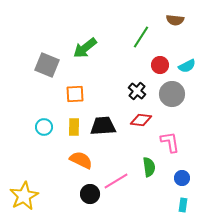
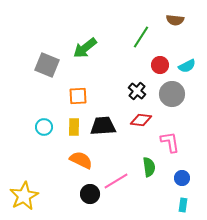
orange square: moved 3 px right, 2 px down
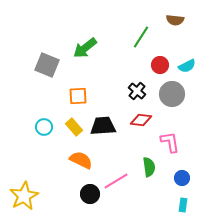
yellow rectangle: rotated 42 degrees counterclockwise
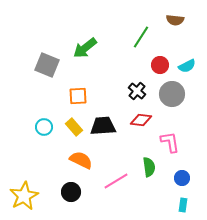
black circle: moved 19 px left, 2 px up
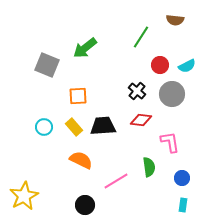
black circle: moved 14 px right, 13 px down
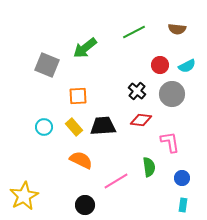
brown semicircle: moved 2 px right, 9 px down
green line: moved 7 px left, 5 px up; rotated 30 degrees clockwise
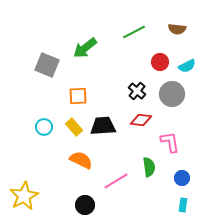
red circle: moved 3 px up
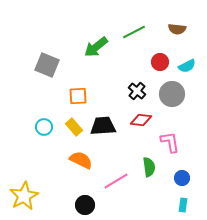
green arrow: moved 11 px right, 1 px up
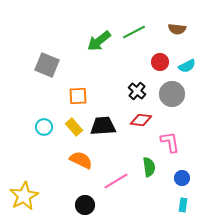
green arrow: moved 3 px right, 6 px up
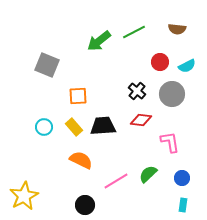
green semicircle: moved 1 px left, 7 px down; rotated 126 degrees counterclockwise
